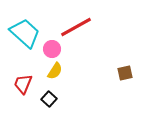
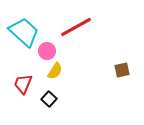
cyan trapezoid: moved 1 px left, 1 px up
pink circle: moved 5 px left, 2 px down
brown square: moved 3 px left, 3 px up
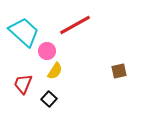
red line: moved 1 px left, 2 px up
brown square: moved 3 px left, 1 px down
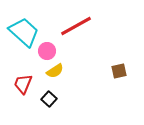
red line: moved 1 px right, 1 px down
yellow semicircle: rotated 24 degrees clockwise
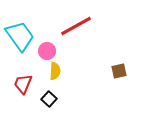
cyan trapezoid: moved 4 px left, 4 px down; rotated 12 degrees clockwise
yellow semicircle: rotated 54 degrees counterclockwise
